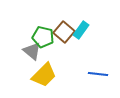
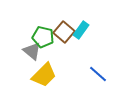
blue line: rotated 36 degrees clockwise
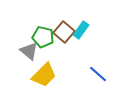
gray triangle: moved 3 px left
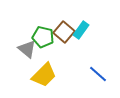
gray triangle: moved 2 px left, 2 px up
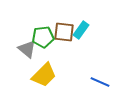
brown square: rotated 35 degrees counterclockwise
green pentagon: rotated 20 degrees counterclockwise
blue line: moved 2 px right, 8 px down; rotated 18 degrees counterclockwise
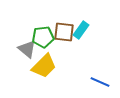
yellow trapezoid: moved 9 px up
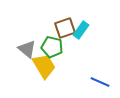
brown square: moved 1 px right, 4 px up; rotated 25 degrees counterclockwise
green pentagon: moved 9 px right, 10 px down; rotated 20 degrees clockwise
yellow trapezoid: rotated 76 degrees counterclockwise
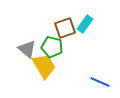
cyan rectangle: moved 4 px right, 6 px up
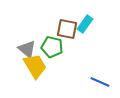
brown square: moved 2 px right, 1 px down; rotated 30 degrees clockwise
yellow trapezoid: moved 9 px left
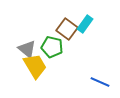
brown square: rotated 25 degrees clockwise
